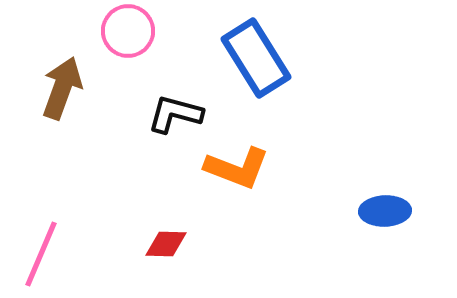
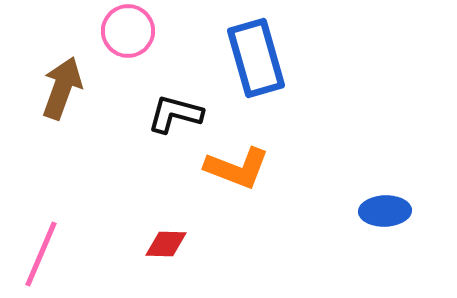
blue rectangle: rotated 16 degrees clockwise
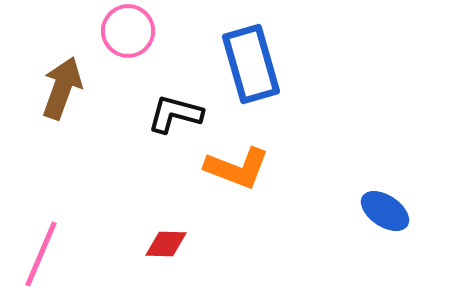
blue rectangle: moved 5 px left, 6 px down
blue ellipse: rotated 36 degrees clockwise
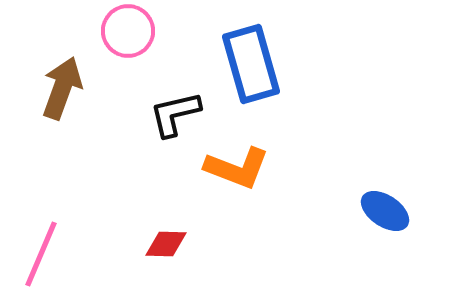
black L-shape: rotated 28 degrees counterclockwise
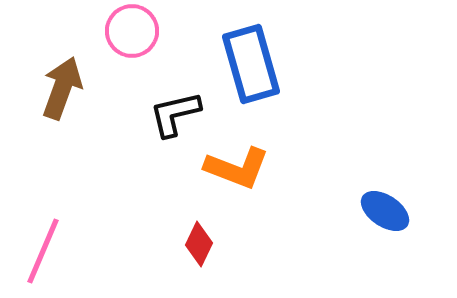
pink circle: moved 4 px right
red diamond: moved 33 px right; rotated 66 degrees counterclockwise
pink line: moved 2 px right, 3 px up
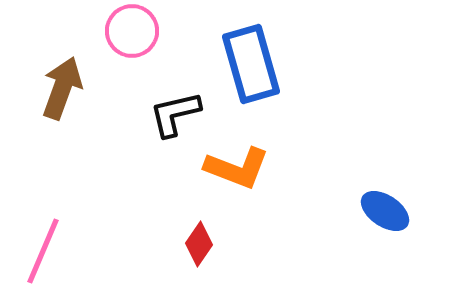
red diamond: rotated 9 degrees clockwise
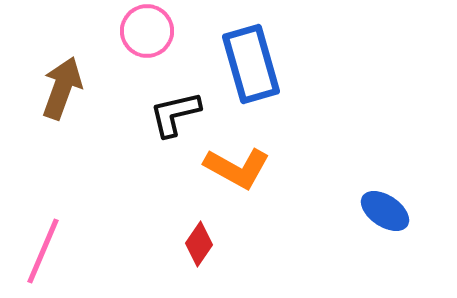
pink circle: moved 15 px right
orange L-shape: rotated 8 degrees clockwise
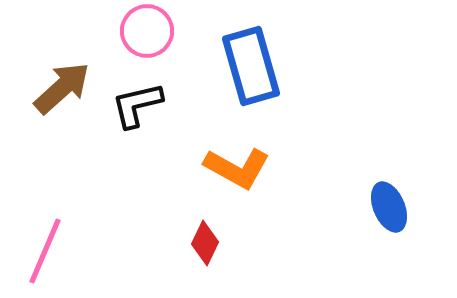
blue rectangle: moved 2 px down
brown arrow: rotated 28 degrees clockwise
black L-shape: moved 38 px left, 9 px up
blue ellipse: moved 4 px right, 4 px up; rotated 33 degrees clockwise
red diamond: moved 6 px right, 1 px up; rotated 9 degrees counterclockwise
pink line: moved 2 px right
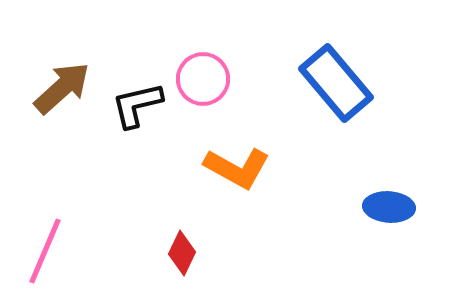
pink circle: moved 56 px right, 48 px down
blue rectangle: moved 85 px right, 17 px down; rotated 24 degrees counterclockwise
blue ellipse: rotated 63 degrees counterclockwise
red diamond: moved 23 px left, 10 px down
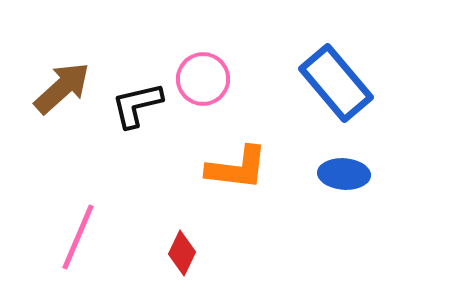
orange L-shape: rotated 22 degrees counterclockwise
blue ellipse: moved 45 px left, 33 px up
pink line: moved 33 px right, 14 px up
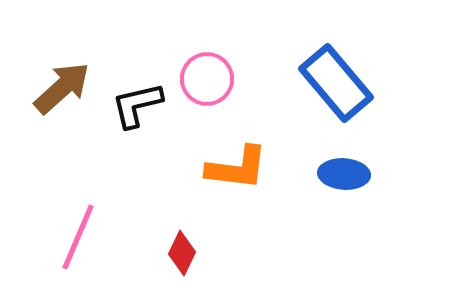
pink circle: moved 4 px right
